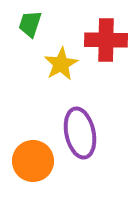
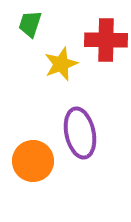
yellow star: rotated 8 degrees clockwise
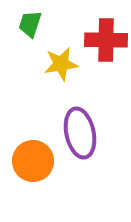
yellow star: rotated 12 degrees clockwise
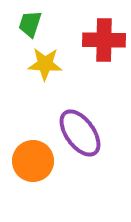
red cross: moved 2 px left
yellow star: moved 16 px left; rotated 12 degrees clockwise
purple ellipse: rotated 24 degrees counterclockwise
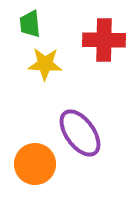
green trapezoid: rotated 24 degrees counterclockwise
orange circle: moved 2 px right, 3 px down
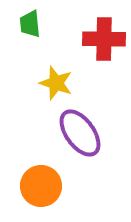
red cross: moved 1 px up
yellow star: moved 11 px right, 19 px down; rotated 16 degrees clockwise
orange circle: moved 6 px right, 22 px down
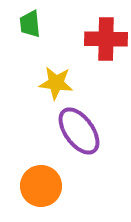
red cross: moved 2 px right
yellow star: rotated 12 degrees counterclockwise
purple ellipse: moved 1 px left, 2 px up
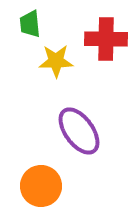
yellow star: moved 22 px up; rotated 8 degrees counterclockwise
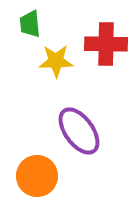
red cross: moved 5 px down
orange circle: moved 4 px left, 10 px up
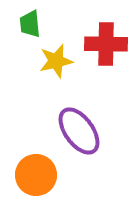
yellow star: rotated 12 degrees counterclockwise
orange circle: moved 1 px left, 1 px up
